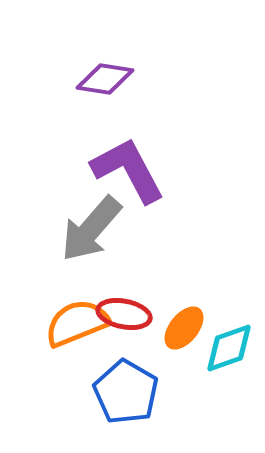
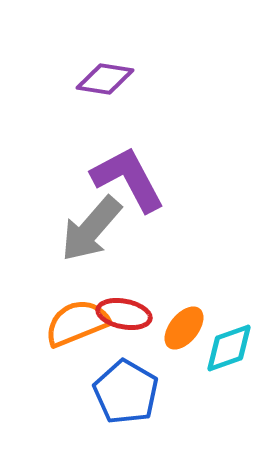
purple L-shape: moved 9 px down
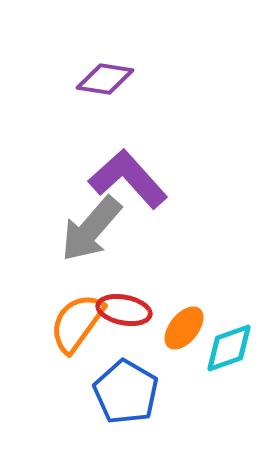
purple L-shape: rotated 14 degrees counterclockwise
red ellipse: moved 4 px up
orange semicircle: rotated 32 degrees counterclockwise
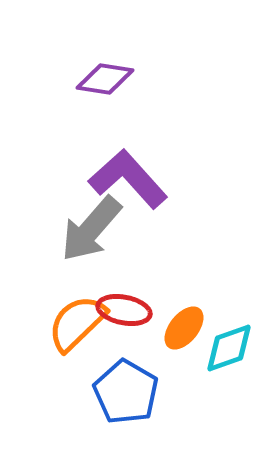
orange semicircle: rotated 10 degrees clockwise
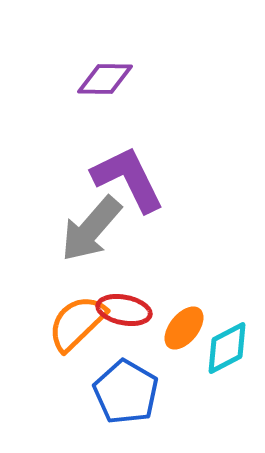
purple diamond: rotated 8 degrees counterclockwise
purple L-shape: rotated 16 degrees clockwise
cyan diamond: moved 2 px left; rotated 8 degrees counterclockwise
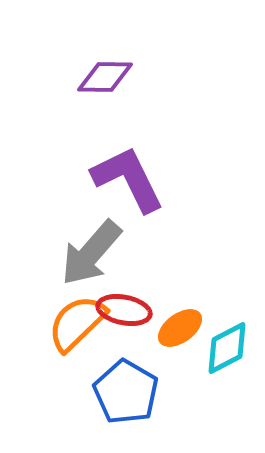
purple diamond: moved 2 px up
gray arrow: moved 24 px down
orange ellipse: moved 4 px left; rotated 15 degrees clockwise
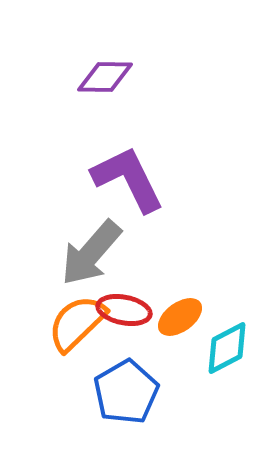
orange ellipse: moved 11 px up
blue pentagon: rotated 12 degrees clockwise
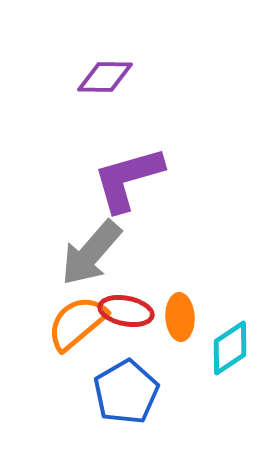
purple L-shape: rotated 80 degrees counterclockwise
red ellipse: moved 2 px right, 1 px down
orange ellipse: rotated 57 degrees counterclockwise
orange semicircle: rotated 4 degrees clockwise
cyan diamond: moved 3 px right; rotated 6 degrees counterclockwise
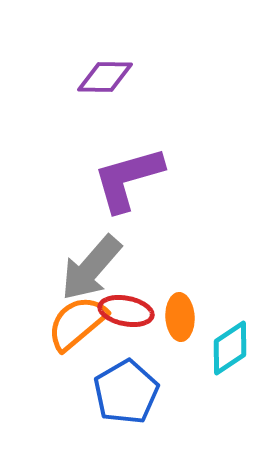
gray arrow: moved 15 px down
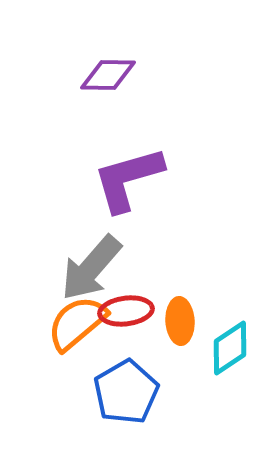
purple diamond: moved 3 px right, 2 px up
red ellipse: rotated 18 degrees counterclockwise
orange ellipse: moved 4 px down
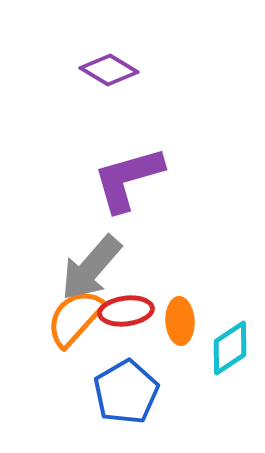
purple diamond: moved 1 px right, 5 px up; rotated 30 degrees clockwise
orange semicircle: moved 2 px left, 5 px up; rotated 8 degrees counterclockwise
